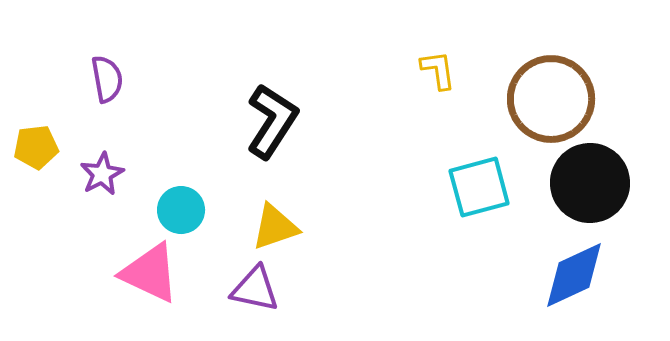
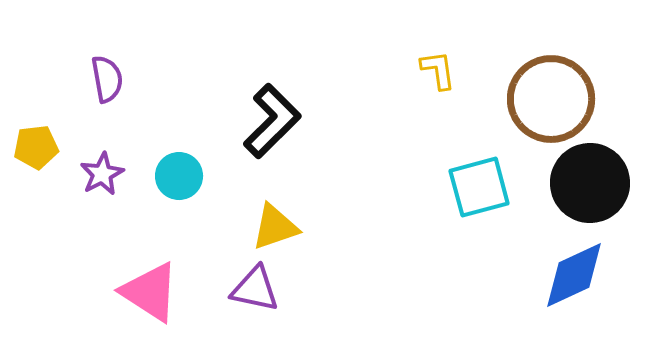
black L-shape: rotated 12 degrees clockwise
cyan circle: moved 2 px left, 34 px up
pink triangle: moved 19 px down; rotated 8 degrees clockwise
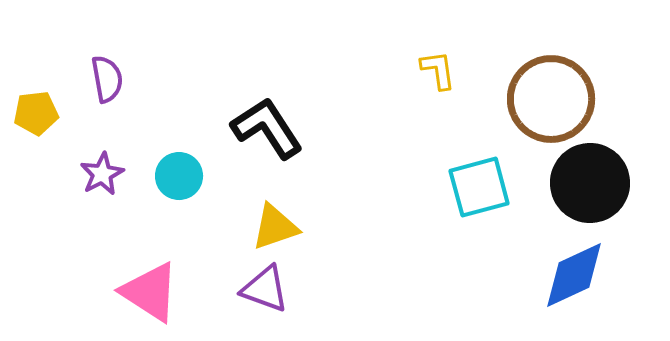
black L-shape: moved 5 px left, 7 px down; rotated 78 degrees counterclockwise
yellow pentagon: moved 34 px up
purple triangle: moved 10 px right; rotated 8 degrees clockwise
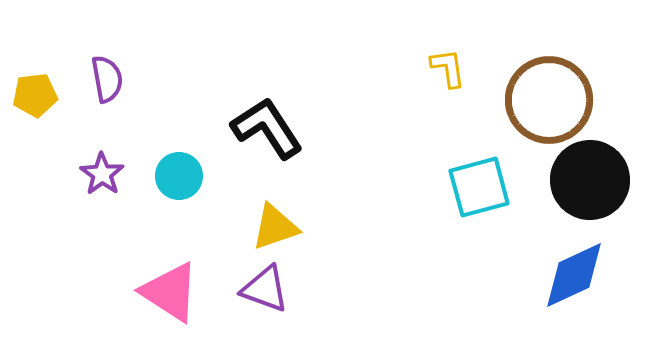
yellow L-shape: moved 10 px right, 2 px up
brown circle: moved 2 px left, 1 px down
yellow pentagon: moved 1 px left, 18 px up
purple star: rotated 9 degrees counterclockwise
black circle: moved 3 px up
pink triangle: moved 20 px right
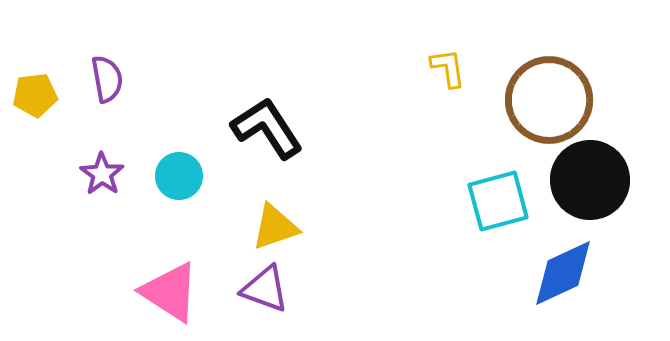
cyan square: moved 19 px right, 14 px down
blue diamond: moved 11 px left, 2 px up
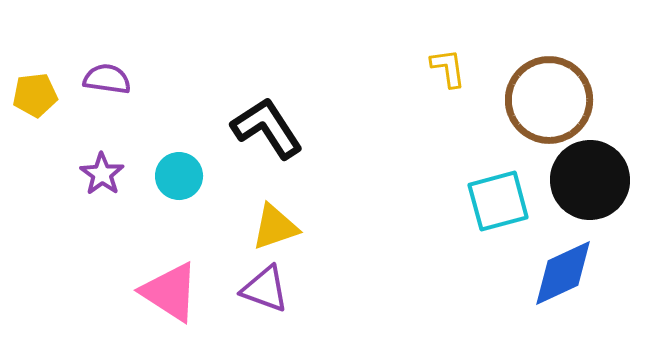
purple semicircle: rotated 72 degrees counterclockwise
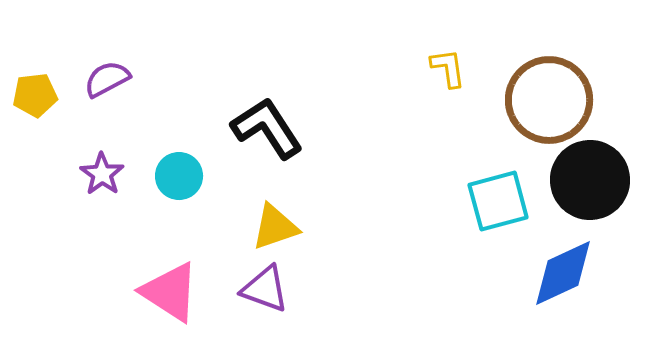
purple semicircle: rotated 36 degrees counterclockwise
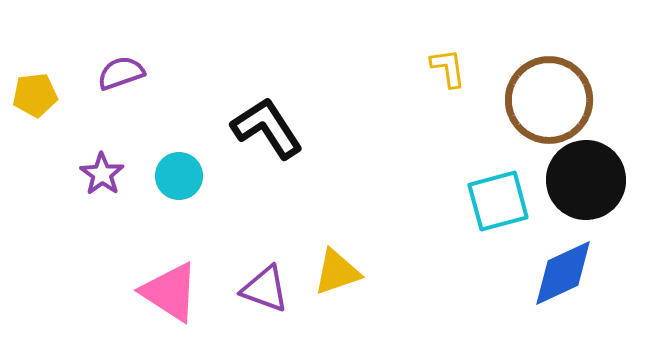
purple semicircle: moved 14 px right, 6 px up; rotated 9 degrees clockwise
black circle: moved 4 px left
yellow triangle: moved 62 px right, 45 px down
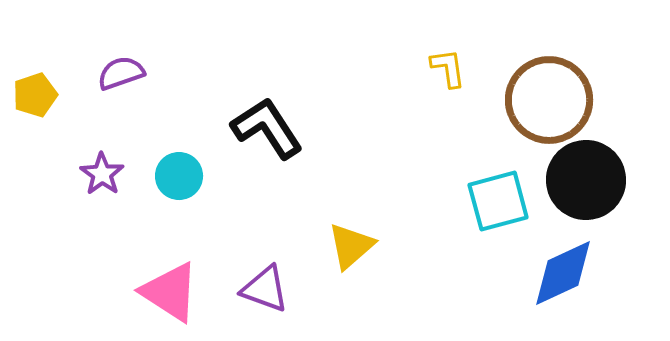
yellow pentagon: rotated 12 degrees counterclockwise
yellow triangle: moved 14 px right, 26 px up; rotated 22 degrees counterclockwise
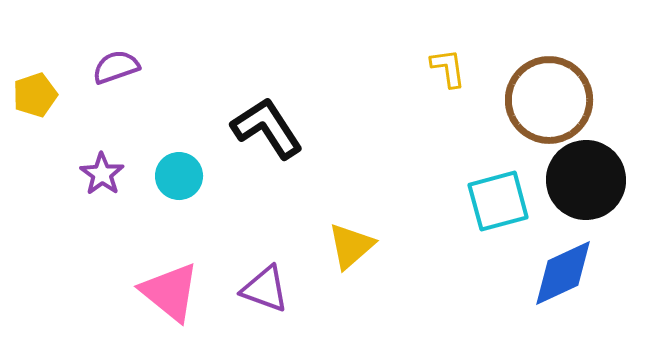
purple semicircle: moved 5 px left, 6 px up
pink triangle: rotated 6 degrees clockwise
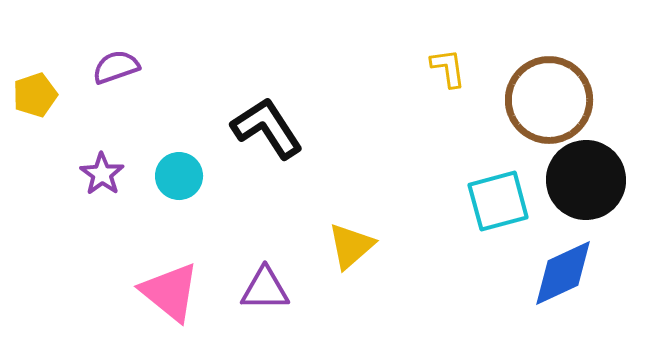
purple triangle: rotated 20 degrees counterclockwise
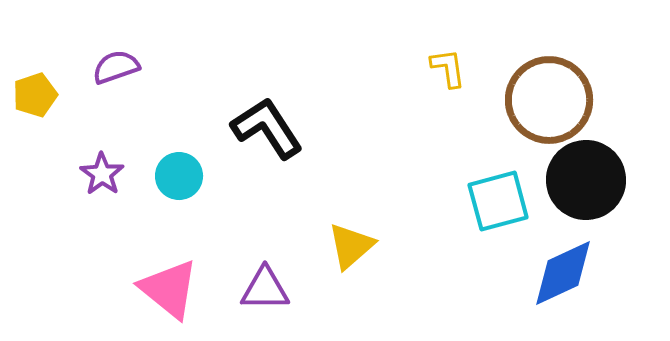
pink triangle: moved 1 px left, 3 px up
